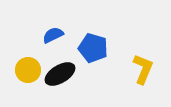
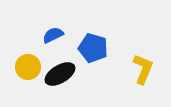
yellow circle: moved 3 px up
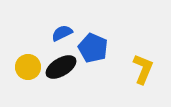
blue semicircle: moved 9 px right, 2 px up
blue pentagon: rotated 8 degrees clockwise
black ellipse: moved 1 px right, 7 px up
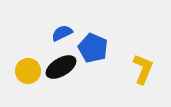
yellow circle: moved 4 px down
